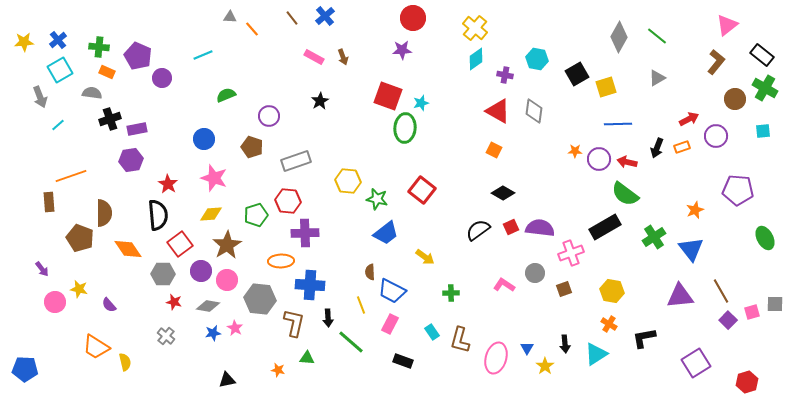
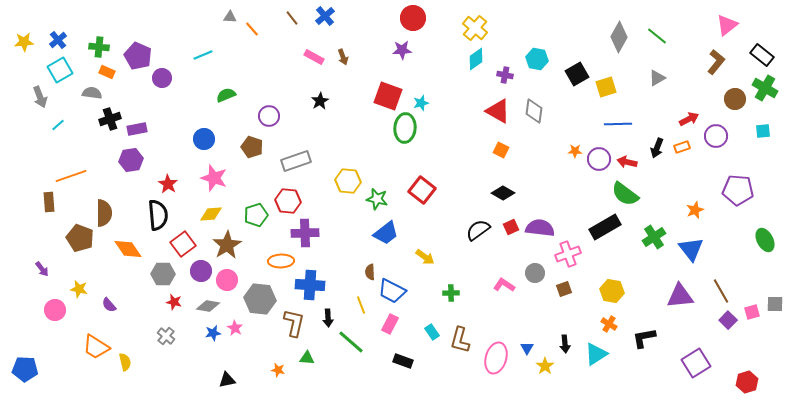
orange square at (494, 150): moved 7 px right
green ellipse at (765, 238): moved 2 px down
red square at (180, 244): moved 3 px right
pink cross at (571, 253): moved 3 px left, 1 px down
pink circle at (55, 302): moved 8 px down
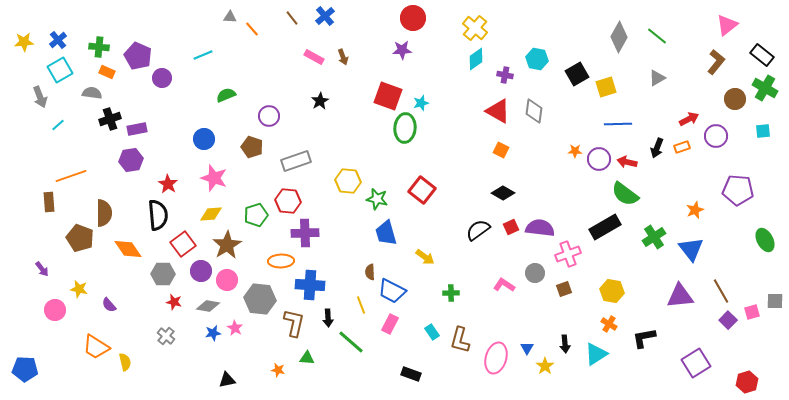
blue trapezoid at (386, 233): rotated 112 degrees clockwise
gray square at (775, 304): moved 3 px up
black rectangle at (403, 361): moved 8 px right, 13 px down
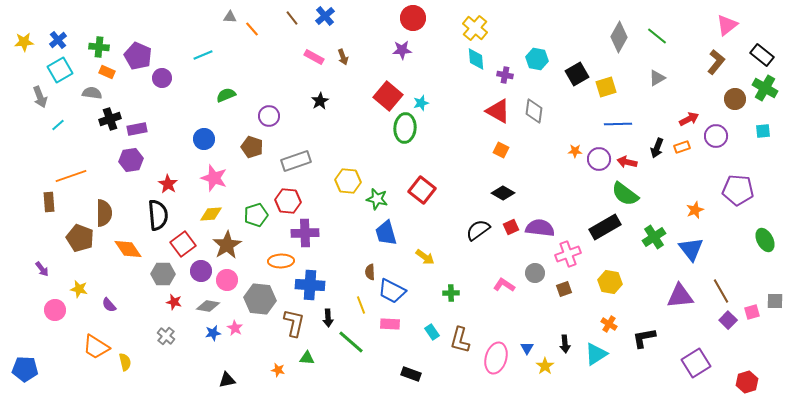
cyan diamond at (476, 59): rotated 60 degrees counterclockwise
red square at (388, 96): rotated 20 degrees clockwise
yellow hexagon at (612, 291): moved 2 px left, 9 px up
pink rectangle at (390, 324): rotated 66 degrees clockwise
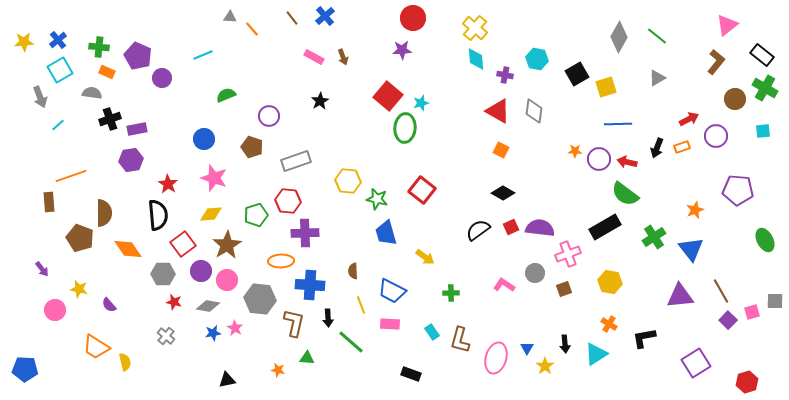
brown semicircle at (370, 272): moved 17 px left, 1 px up
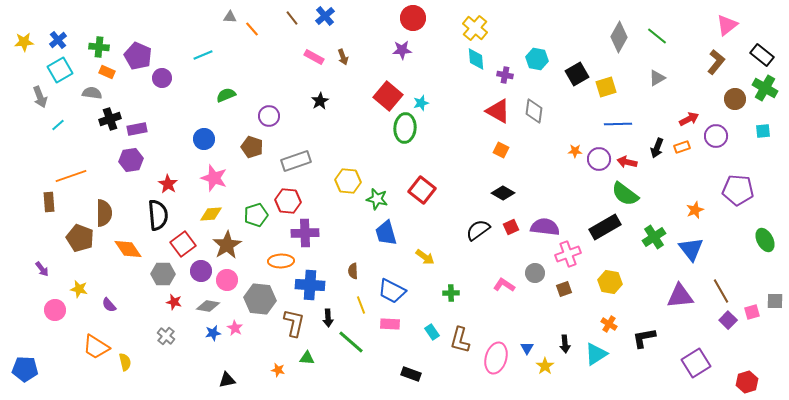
purple semicircle at (540, 228): moved 5 px right, 1 px up
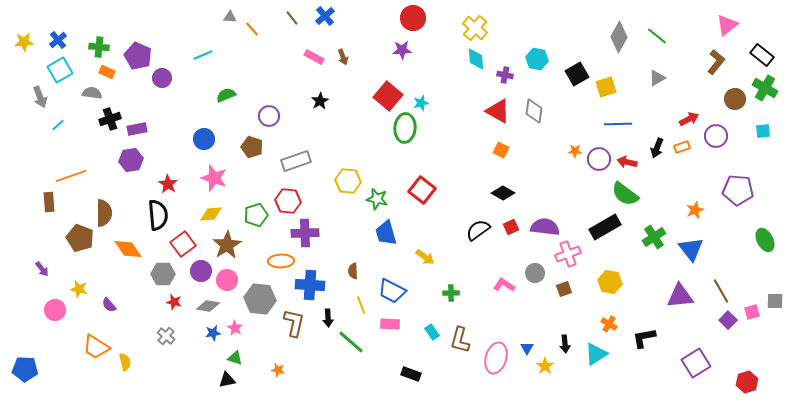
green triangle at (307, 358): moved 72 px left; rotated 14 degrees clockwise
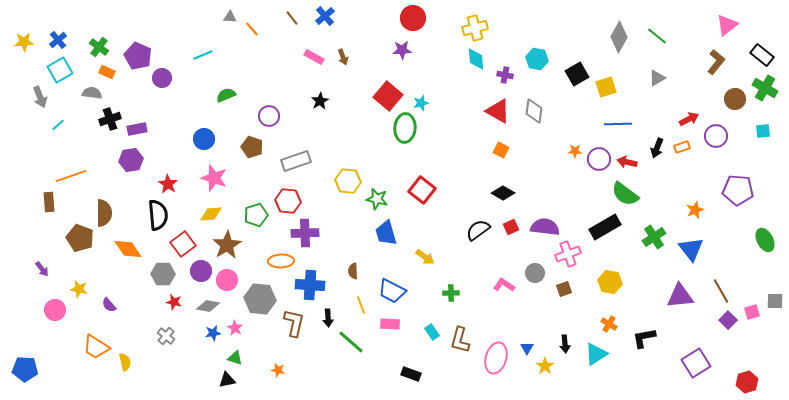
yellow cross at (475, 28): rotated 35 degrees clockwise
green cross at (99, 47): rotated 30 degrees clockwise
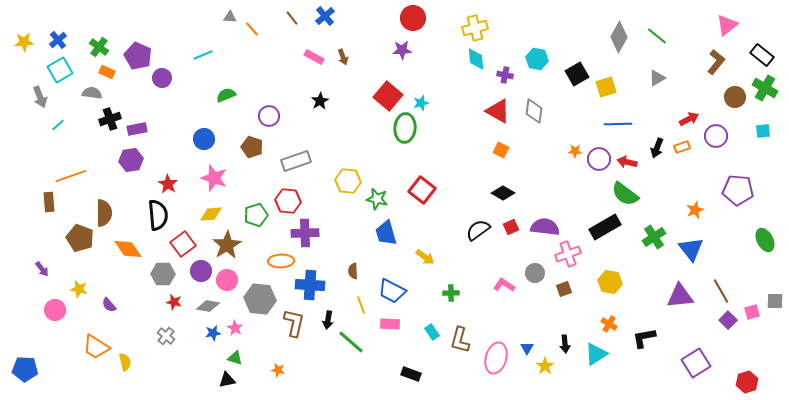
brown circle at (735, 99): moved 2 px up
black arrow at (328, 318): moved 2 px down; rotated 12 degrees clockwise
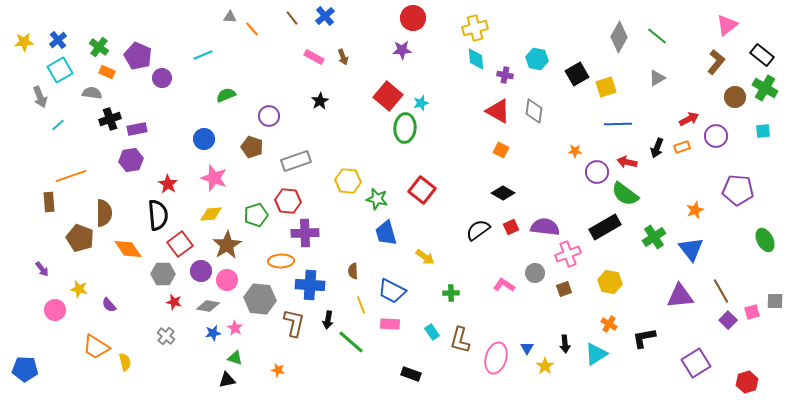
purple circle at (599, 159): moved 2 px left, 13 px down
red square at (183, 244): moved 3 px left
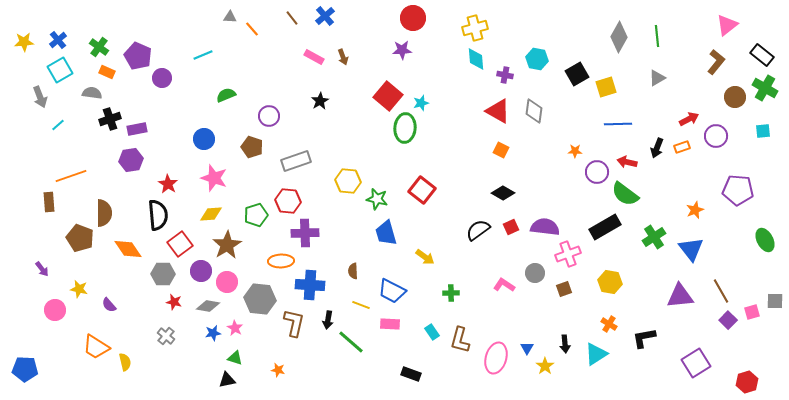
green line at (657, 36): rotated 45 degrees clockwise
pink circle at (227, 280): moved 2 px down
yellow line at (361, 305): rotated 48 degrees counterclockwise
